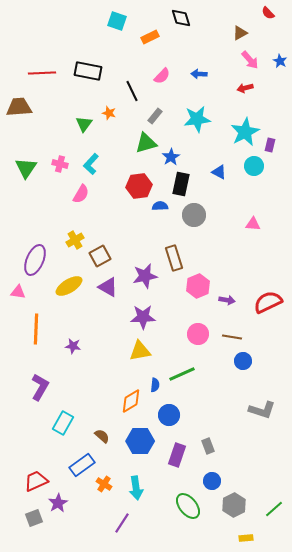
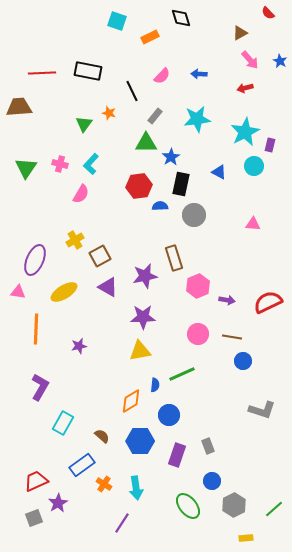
green triangle at (146, 143): rotated 15 degrees clockwise
yellow ellipse at (69, 286): moved 5 px left, 6 px down
purple star at (73, 346): moved 6 px right; rotated 21 degrees counterclockwise
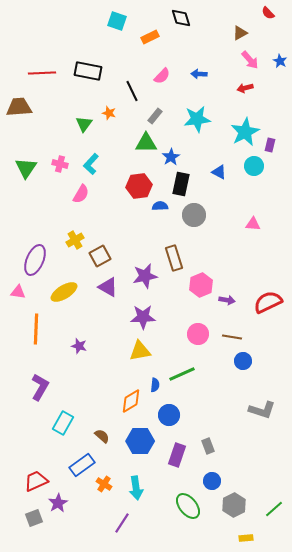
pink hexagon at (198, 286): moved 3 px right, 1 px up
purple star at (79, 346): rotated 28 degrees clockwise
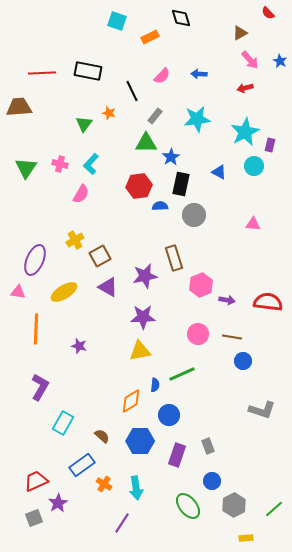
red semicircle at (268, 302): rotated 32 degrees clockwise
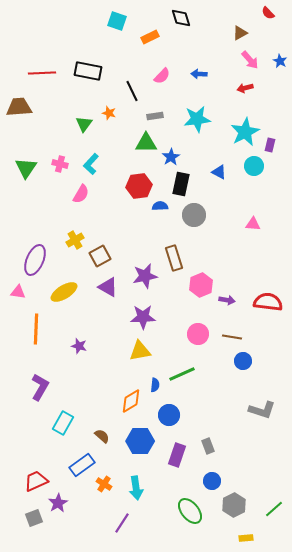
gray rectangle at (155, 116): rotated 42 degrees clockwise
green ellipse at (188, 506): moved 2 px right, 5 px down
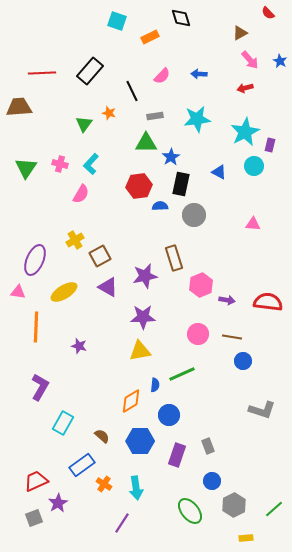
black rectangle at (88, 71): moved 2 px right; rotated 60 degrees counterclockwise
orange line at (36, 329): moved 2 px up
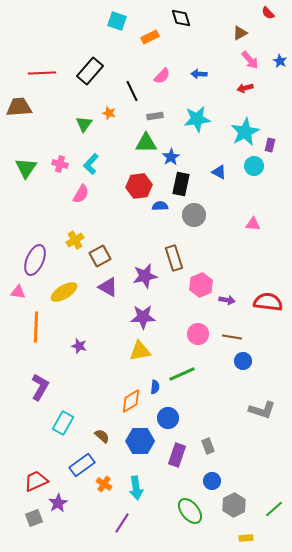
blue semicircle at (155, 385): moved 2 px down
blue circle at (169, 415): moved 1 px left, 3 px down
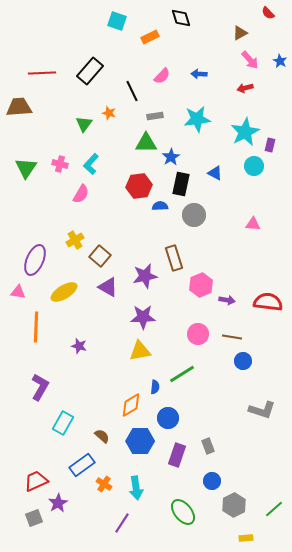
blue triangle at (219, 172): moved 4 px left, 1 px down
brown square at (100, 256): rotated 20 degrees counterclockwise
green line at (182, 374): rotated 8 degrees counterclockwise
orange diamond at (131, 401): moved 4 px down
green ellipse at (190, 511): moved 7 px left, 1 px down
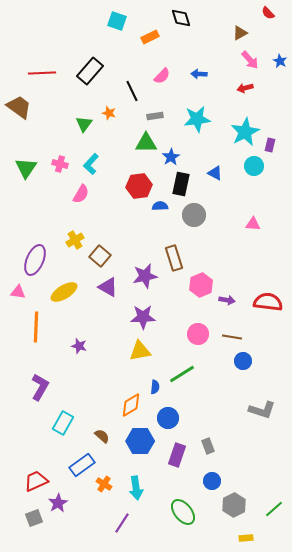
brown trapezoid at (19, 107): rotated 40 degrees clockwise
